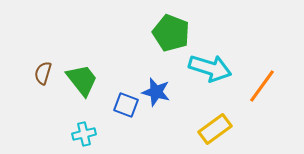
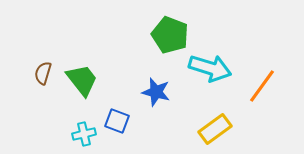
green pentagon: moved 1 px left, 2 px down
blue square: moved 9 px left, 16 px down
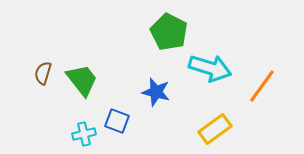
green pentagon: moved 1 px left, 3 px up; rotated 6 degrees clockwise
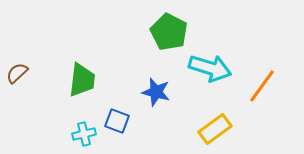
brown semicircle: moved 26 px left; rotated 30 degrees clockwise
green trapezoid: rotated 45 degrees clockwise
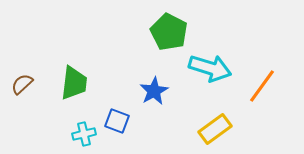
brown semicircle: moved 5 px right, 11 px down
green trapezoid: moved 8 px left, 3 px down
blue star: moved 2 px left, 1 px up; rotated 28 degrees clockwise
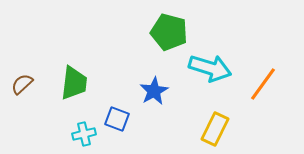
green pentagon: rotated 12 degrees counterclockwise
orange line: moved 1 px right, 2 px up
blue square: moved 2 px up
yellow rectangle: rotated 28 degrees counterclockwise
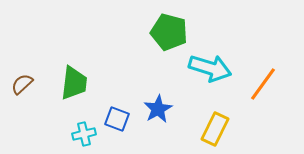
blue star: moved 4 px right, 18 px down
